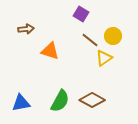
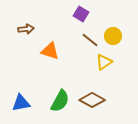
yellow triangle: moved 4 px down
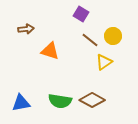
green semicircle: rotated 70 degrees clockwise
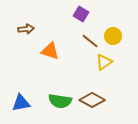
brown line: moved 1 px down
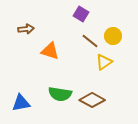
green semicircle: moved 7 px up
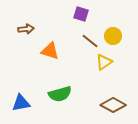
purple square: rotated 14 degrees counterclockwise
green semicircle: rotated 25 degrees counterclockwise
brown diamond: moved 21 px right, 5 px down
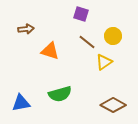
brown line: moved 3 px left, 1 px down
